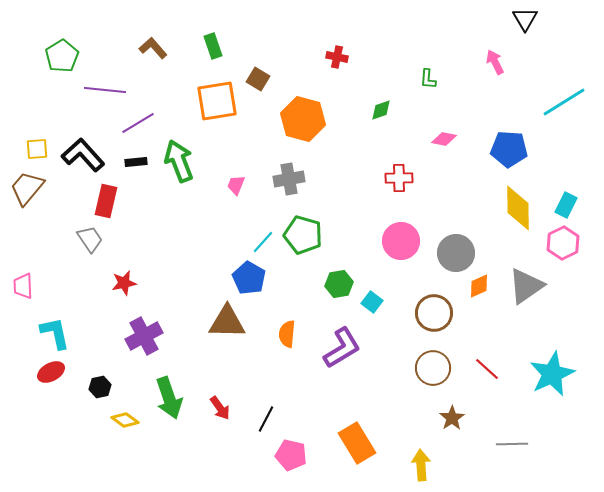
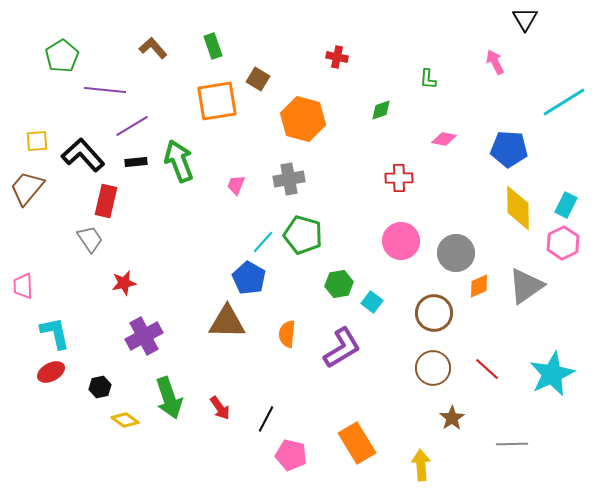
purple line at (138, 123): moved 6 px left, 3 px down
yellow square at (37, 149): moved 8 px up
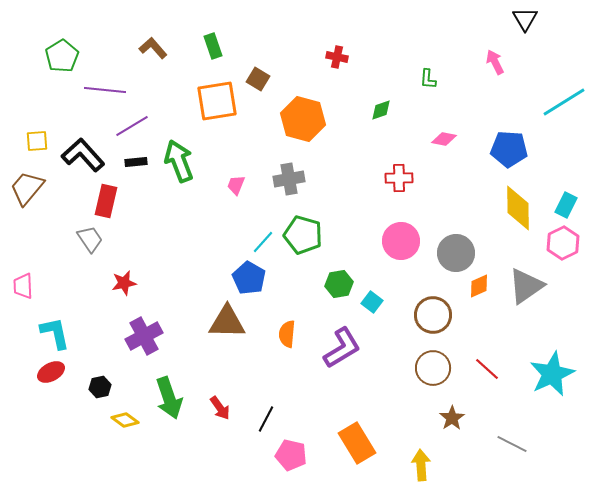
brown circle at (434, 313): moved 1 px left, 2 px down
gray line at (512, 444): rotated 28 degrees clockwise
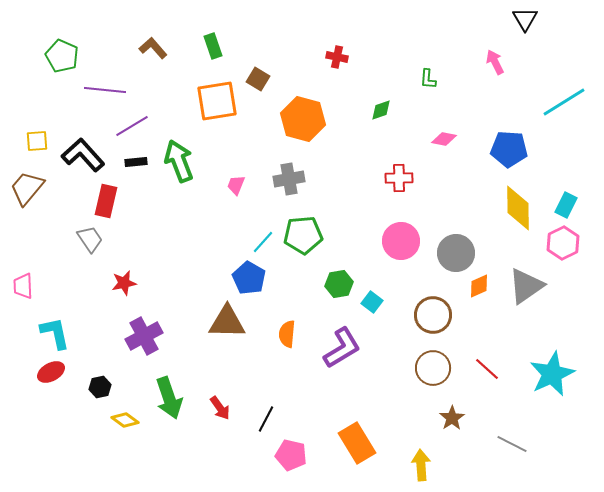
green pentagon at (62, 56): rotated 16 degrees counterclockwise
green pentagon at (303, 235): rotated 21 degrees counterclockwise
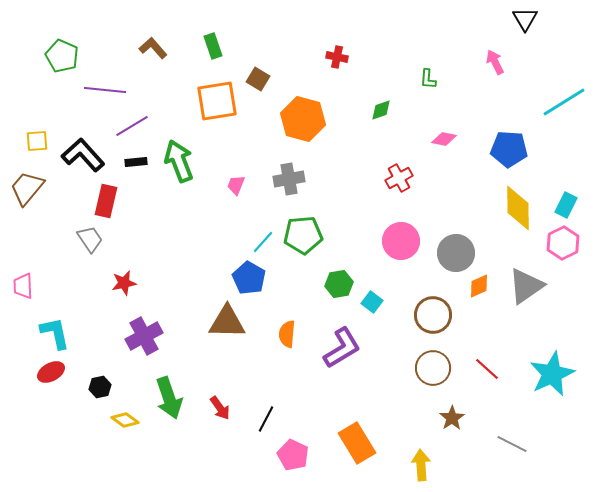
red cross at (399, 178): rotated 28 degrees counterclockwise
pink pentagon at (291, 455): moved 2 px right; rotated 12 degrees clockwise
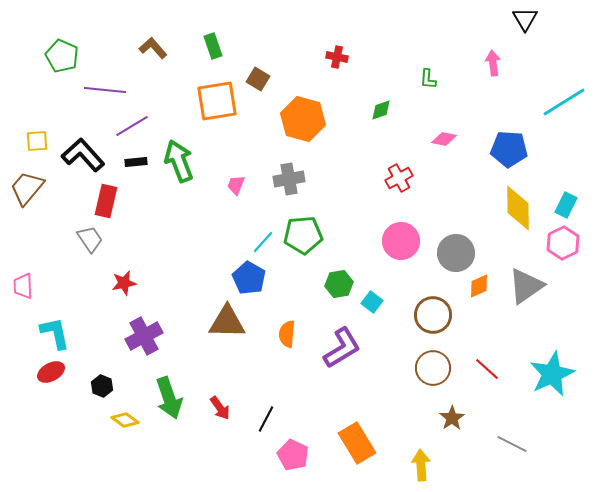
pink arrow at (495, 62): moved 2 px left, 1 px down; rotated 20 degrees clockwise
black hexagon at (100, 387): moved 2 px right, 1 px up; rotated 25 degrees counterclockwise
